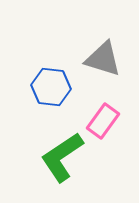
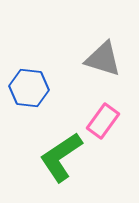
blue hexagon: moved 22 px left, 1 px down
green L-shape: moved 1 px left
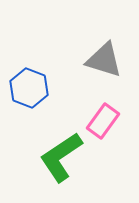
gray triangle: moved 1 px right, 1 px down
blue hexagon: rotated 15 degrees clockwise
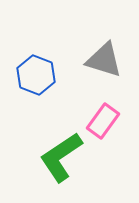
blue hexagon: moved 7 px right, 13 px up
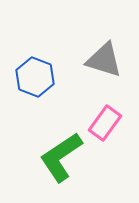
blue hexagon: moved 1 px left, 2 px down
pink rectangle: moved 2 px right, 2 px down
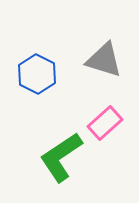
blue hexagon: moved 2 px right, 3 px up; rotated 6 degrees clockwise
pink rectangle: rotated 12 degrees clockwise
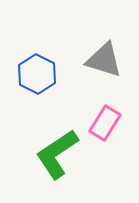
pink rectangle: rotated 16 degrees counterclockwise
green L-shape: moved 4 px left, 3 px up
